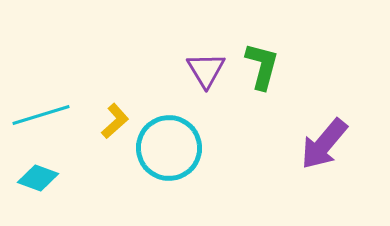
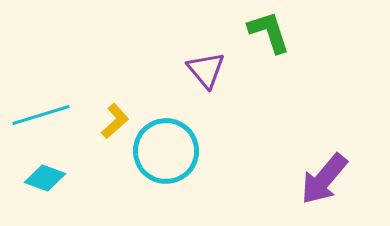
green L-shape: moved 7 px right, 34 px up; rotated 33 degrees counterclockwise
purple triangle: rotated 9 degrees counterclockwise
purple arrow: moved 35 px down
cyan circle: moved 3 px left, 3 px down
cyan diamond: moved 7 px right
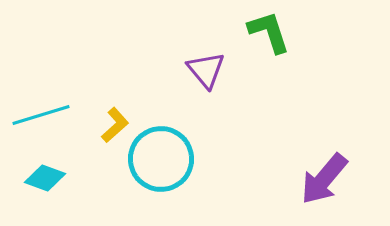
yellow L-shape: moved 4 px down
cyan circle: moved 5 px left, 8 px down
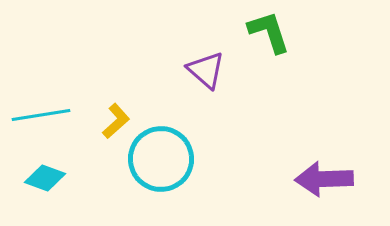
purple triangle: rotated 9 degrees counterclockwise
cyan line: rotated 8 degrees clockwise
yellow L-shape: moved 1 px right, 4 px up
purple arrow: rotated 48 degrees clockwise
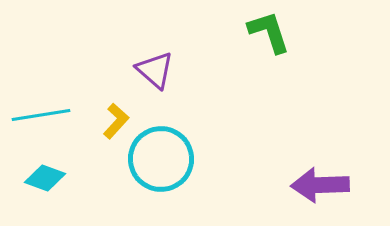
purple triangle: moved 51 px left
yellow L-shape: rotated 6 degrees counterclockwise
purple arrow: moved 4 px left, 6 px down
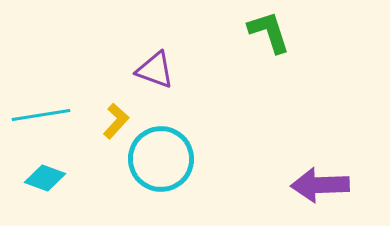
purple triangle: rotated 21 degrees counterclockwise
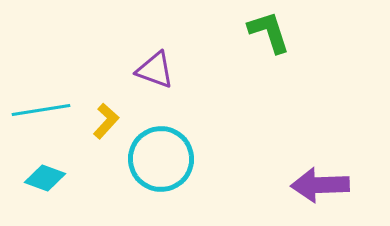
cyan line: moved 5 px up
yellow L-shape: moved 10 px left
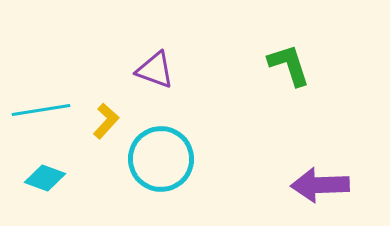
green L-shape: moved 20 px right, 33 px down
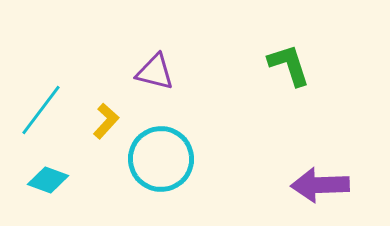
purple triangle: moved 2 px down; rotated 6 degrees counterclockwise
cyan line: rotated 44 degrees counterclockwise
cyan diamond: moved 3 px right, 2 px down
